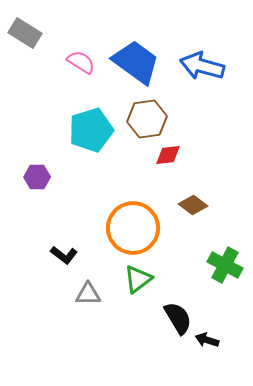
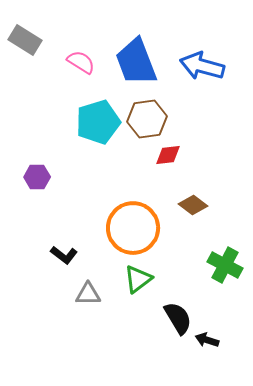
gray rectangle: moved 7 px down
blue trapezoid: rotated 147 degrees counterclockwise
cyan pentagon: moved 7 px right, 8 px up
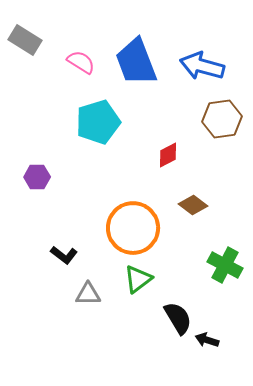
brown hexagon: moved 75 px right
red diamond: rotated 20 degrees counterclockwise
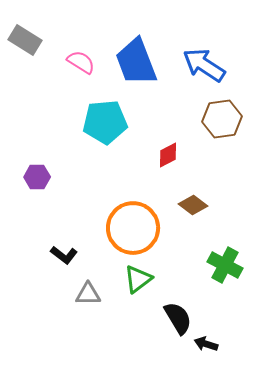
blue arrow: moved 2 px right, 1 px up; rotated 18 degrees clockwise
cyan pentagon: moved 7 px right; rotated 12 degrees clockwise
black arrow: moved 1 px left, 4 px down
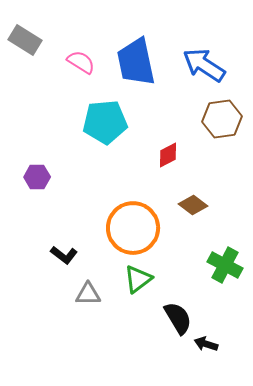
blue trapezoid: rotated 9 degrees clockwise
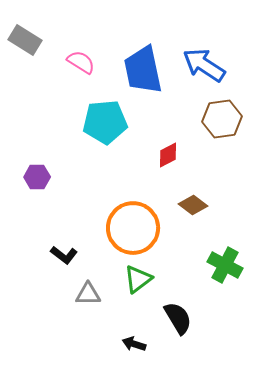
blue trapezoid: moved 7 px right, 8 px down
black arrow: moved 72 px left
